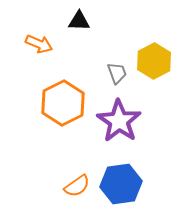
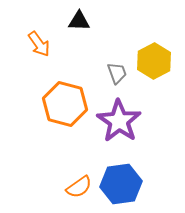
orange arrow: rotated 32 degrees clockwise
orange hexagon: moved 2 px right, 1 px down; rotated 18 degrees counterclockwise
orange semicircle: moved 2 px right, 1 px down
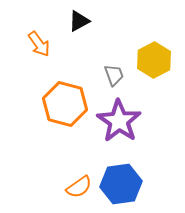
black triangle: rotated 30 degrees counterclockwise
yellow hexagon: moved 1 px up
gray trapezoid: moved 3 px left, 2 px down
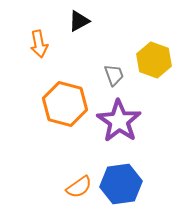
orange arrow: rotated 24 degrees clockwise
yellow hexagon: rotated 12 degrees counterclockwise
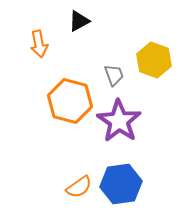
orange hexagon: moved 5 px right, 3 px up
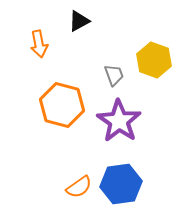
orange hexagon: moved 8 px left, 4 px down
